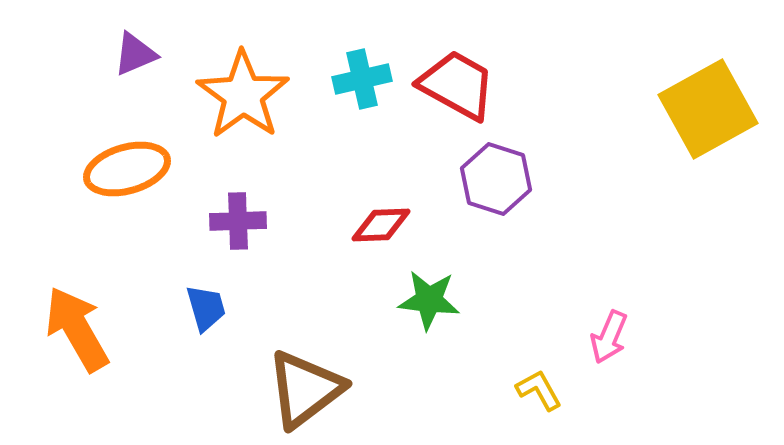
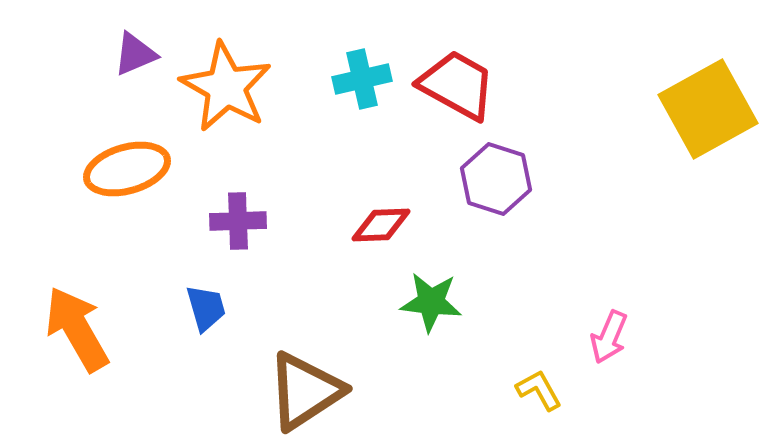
orange star: moved 17 px left, 8 px up; rotated 6 degrees counterclockwise
green star: moved 2 px right, 2 px down
brown triangle: moved 2 px down; rotated 4 degrees clockwise
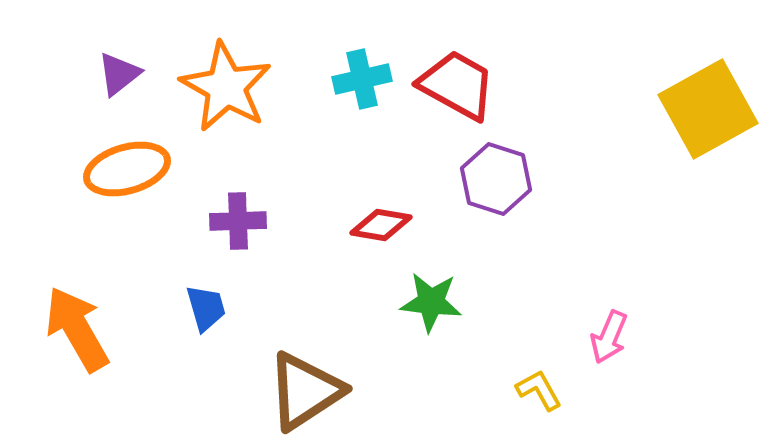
purple triangle: moved 16 px left, 20 px down; rotated 15 degrees counterclockwise
red diamond: rotated 12 degrees clockwise
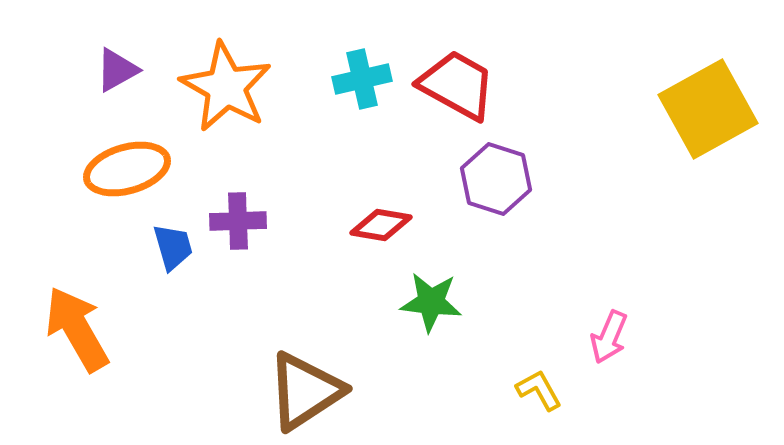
purple triangle: moved 2 px left, 4 px up; rotated 9 degrees clockwise
blue trapezoid: moved 33 px left, 61 px up
